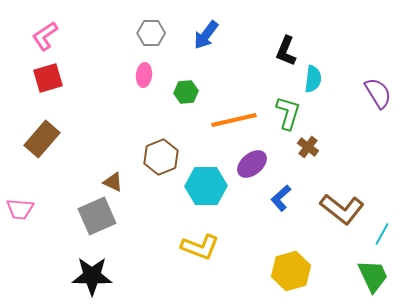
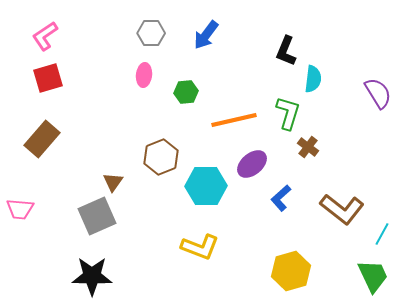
brown triangle: rotated 40 degrees clockwise
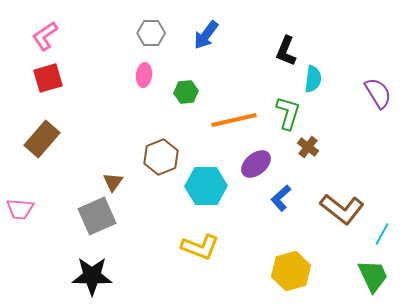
purple ellipse: moved 4 px right
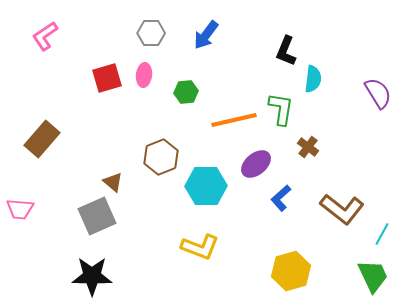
red square: moved 59 px right
green L-shape: moved 7 px left, 4 px up; rotated 8 degrees counterclockwise
brown triangle: rotated 25 degrees counterclockwise
